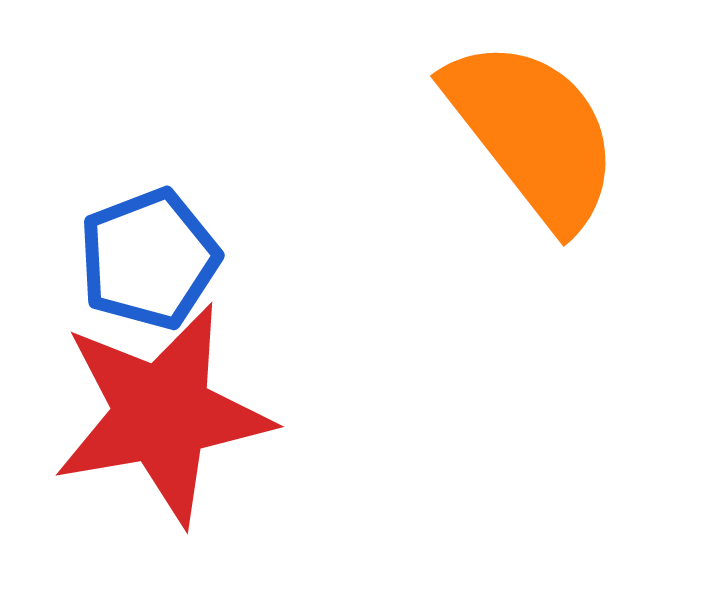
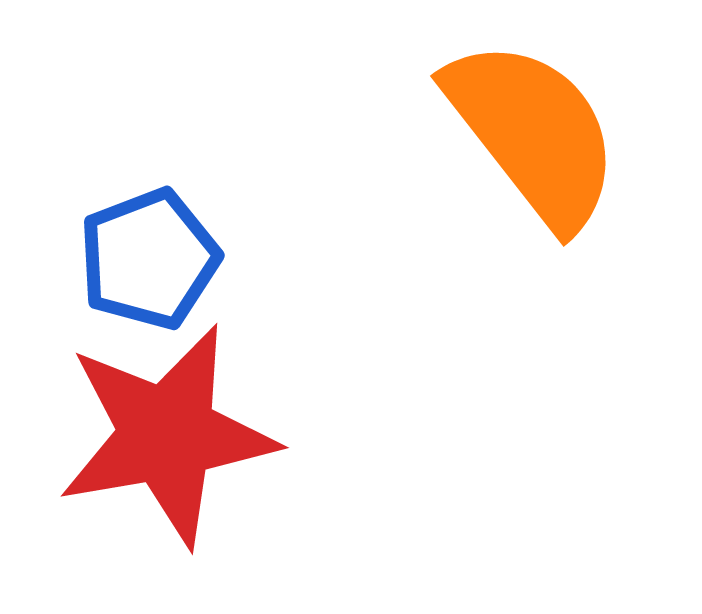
red star: moved 5 px right, 21 px down
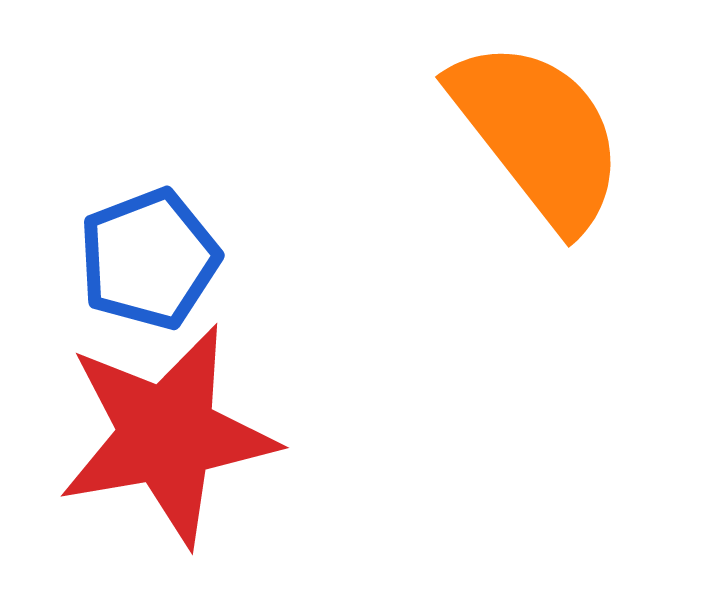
orange semicircle: moved 5 px right, 1 px down
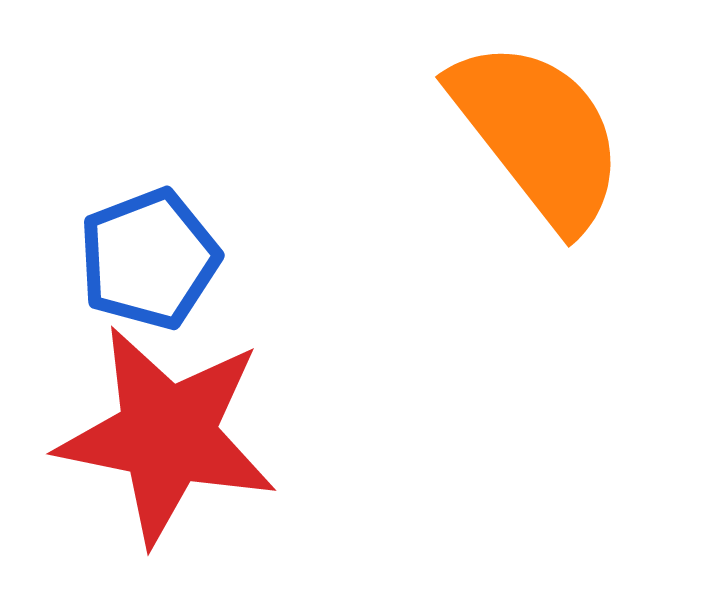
red star: rotated 21 degrees clockwise
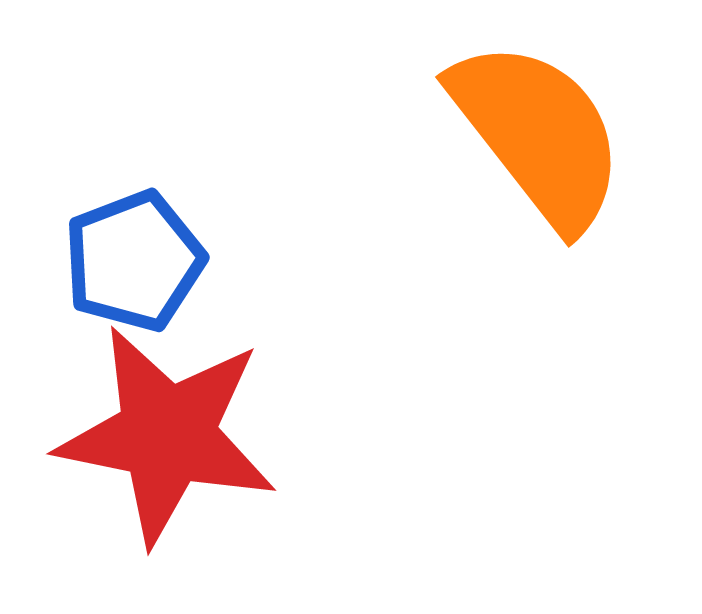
blue pentagon: moved 15 px left, 2 px down
